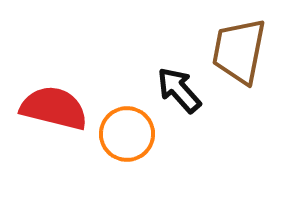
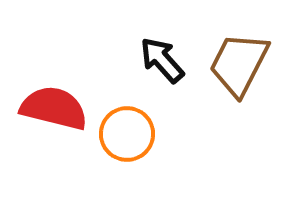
brown trapezoid: moved 13 px down; rotated 16 degrees clockwise
black arrow: moved 17 px left, 30 px up
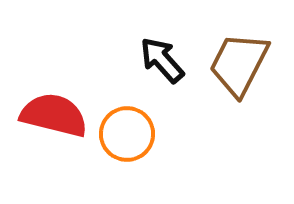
red semicircle: moved 7 px down
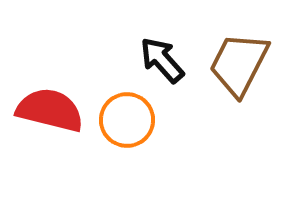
red semicircle: moved 4 px left, 5 px up
orange circle: moved 14 px up
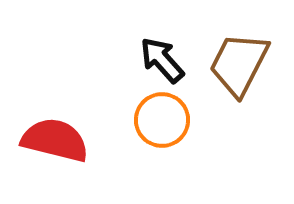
red semicircle: moved 5 px right, 30 px down
orange circle: moved 35 px right
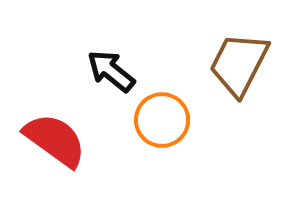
black arrow: moved 51 px left, 11 px down; rotated 9 degrees counterclockwise
red semicircle: rotated 22 degrees clockwise
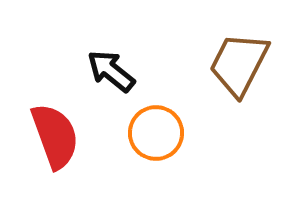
orange circle: moved 6 px left, 13 px down
red semicircle: moved 4 px up; rotated 34 degrees clockwise
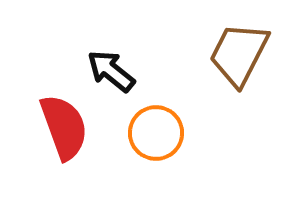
brown trapezoid: moved 10 px up
red semicircle: moved 9 px right, 9 px up
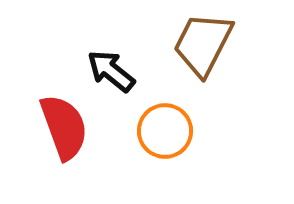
brown trapezoid: moved 36 px left, 10 px up
orange circle: moved 9 px right, 2 px up
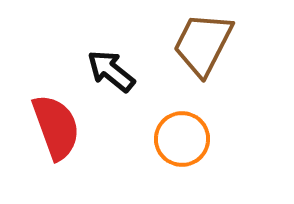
red semicircle: moved 8 px left
orange circle: moved 17 px right, 8 px down
